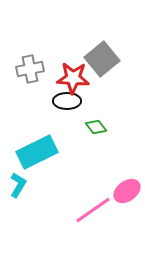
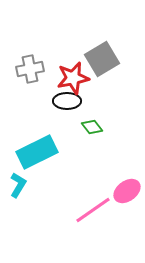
gray square: rotated 8 degrees clockwise
red star: rotated 16 degrees counterclockwise
green diamond: moved 4 px left
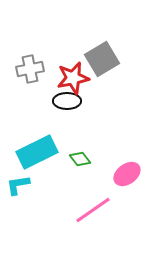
green diamond: moved 12 px left, 32 px down
cyan L-shape: rotated 130 degrees counterclockwise
pink ellipse: moved 17 px up
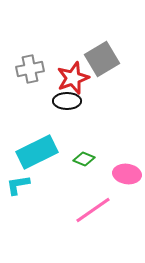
red star: rotated 8 degrees counterclockwise
green diamond: moved 4 px right; rotated 30 degrees counterclockwise
pink ellipse: rotated 44 degrees clockwise
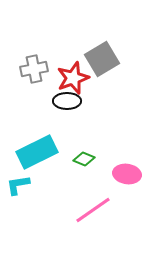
gray cross: moved 4 px right
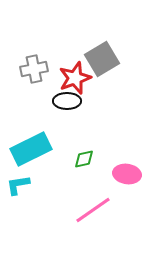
red star: moved 2 px right
cyan rectangle: moved 6 px left, 3 px up
green diamond: rotated 35 degrees counterclockwise
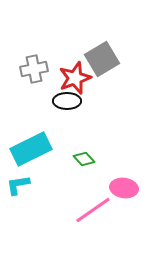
green diamond: rotated 60 degrees clockwise
pink ellipse: moved 3 px left, 14 px down
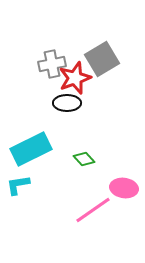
gray cross: moved 18 px right, 5 px up
black ellipse: moved 2 px down
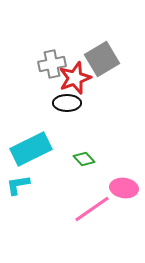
pink line: moved 1 px left, 1 px up
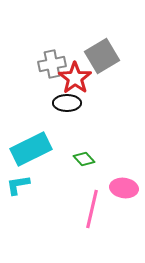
gray square: moved 3 px up
red star: rotated 16 degrees counterclockwise
pink line: rotated 42 degrees counterclockwise
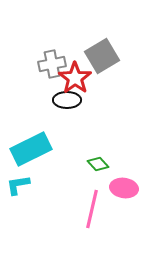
black ellipse: moved 3 px up
green diamond: moved 14 px right, 5 px down
